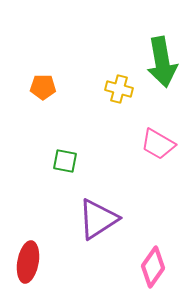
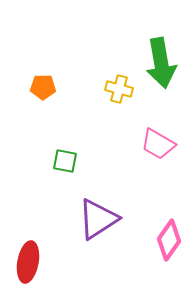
green arrow: moved 1 px left, 1 px down
pink diamond: moved 16 px right, 27 px up
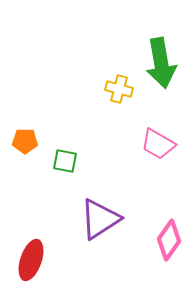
orange pentagon: moved 18 px left, 54 px down
purple triangle: moved 2 px right
red ellipse: moved 3 px right, 2 px up; rotated 9 degrees clockwise
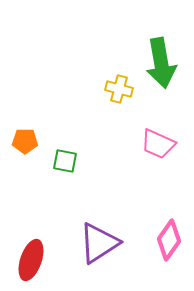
pink trapezoid: rotated 6 degrees counterclockwise
purple triangle: moved 1 px left, 24 px down
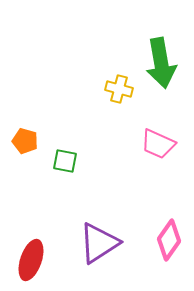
orange pentagon: rotated 15 degrees clockwise
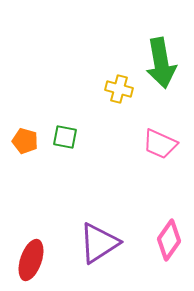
pink trapezoid: moved 2 px right
green square: moved 24 px up
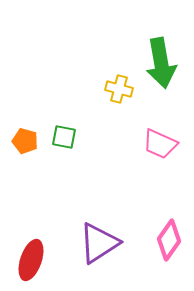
green square: moved 1 px left
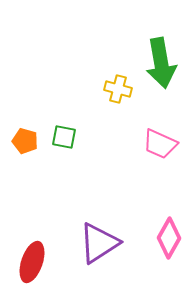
yellow cross: moved 1 px left
pink diamond: moved 2 px up; rotated 6 degrees counterclockwise
red ellipse: moved 1 px right, 2 px down
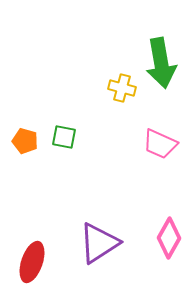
yellow cross: moved 4 px right, 1 px up
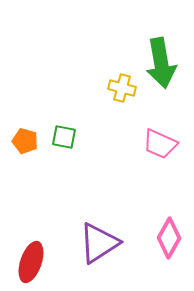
red ellipse: moved 1 px left
